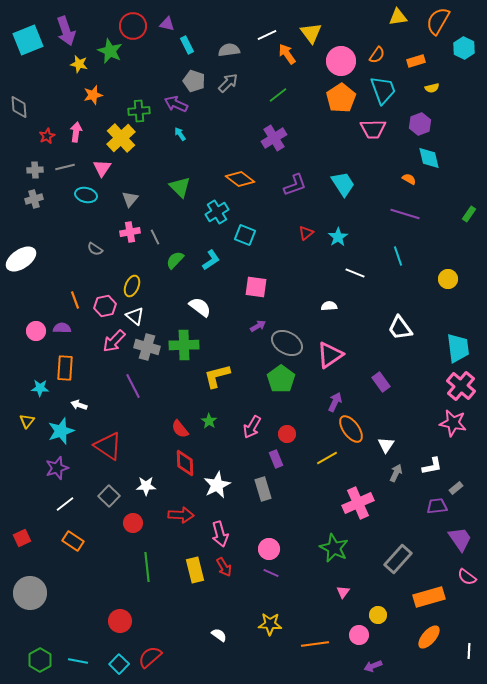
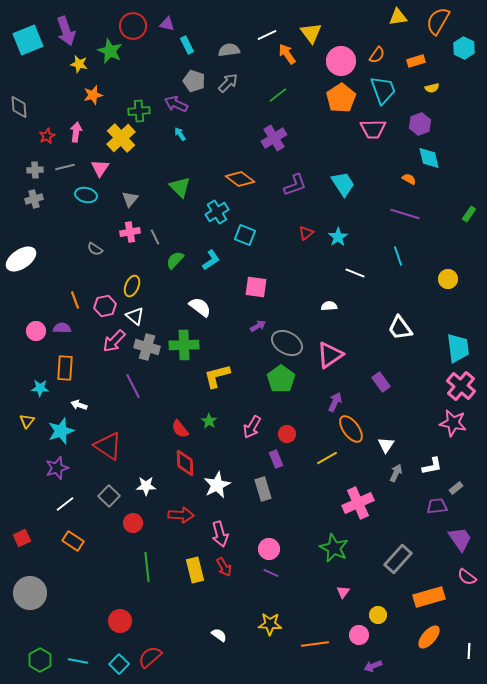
pink triangle at (102, 168): moved 2 px left
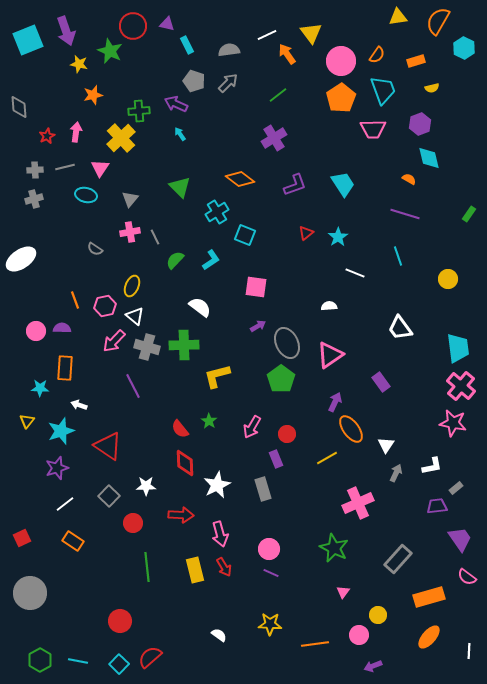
gray ellipse at (287, 343): rotated 36 degrees clockwise
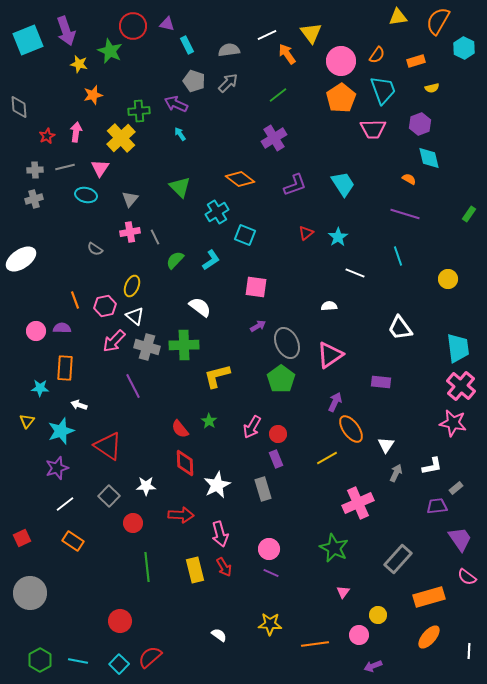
purple rectangle at (381, 382): rotated 48 degrees counterclockwise
red circle at (287, 434): moved 9 px left
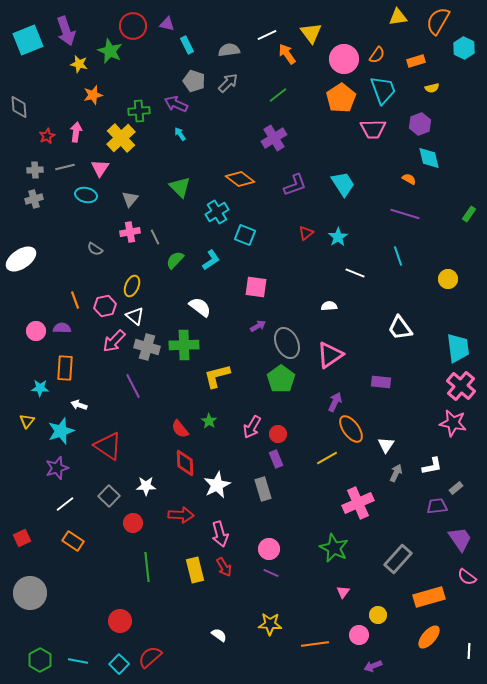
pink circle at (341, 61): moved 3 px right, 2 px up
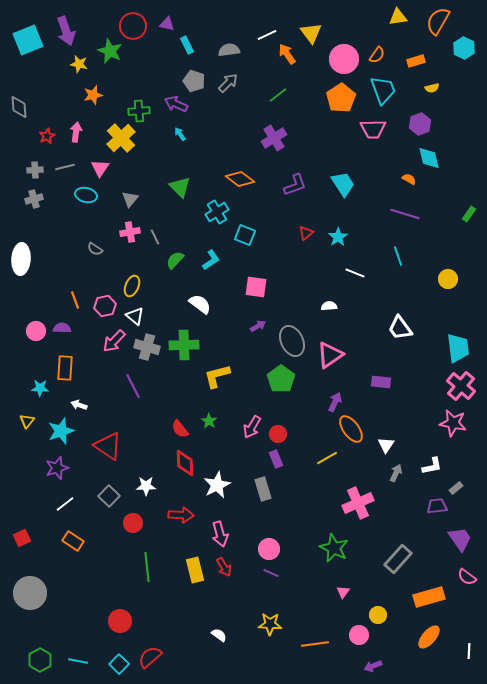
white ellipse at (21, 259): rotated 52 degrees counterclockwise
white semicircle at (200, 307): moved 3 px up
gray ellipse at (287, 343): moved 5 px right, 2 px up
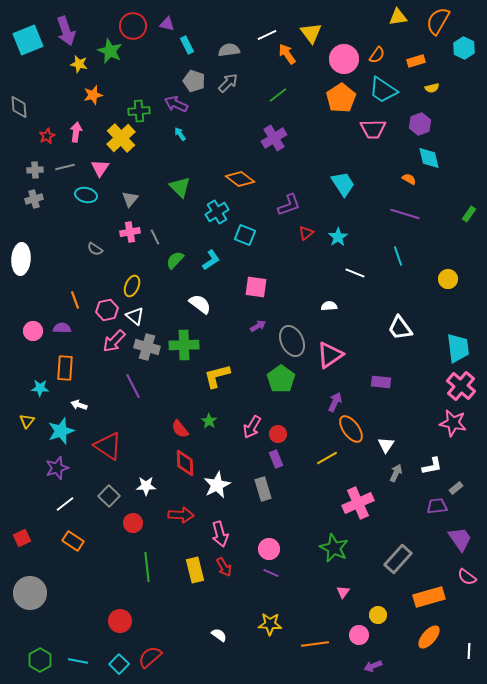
cyan trapezoid at (383, 90): rotated 144 degrees clockwise
purple L-shape at (295, 185): moved 6 px left, 20 px down
pink hexagon at (105, 306): moved 2 px right, 4 px down
pink circle at (36, 331): moved 3 px left
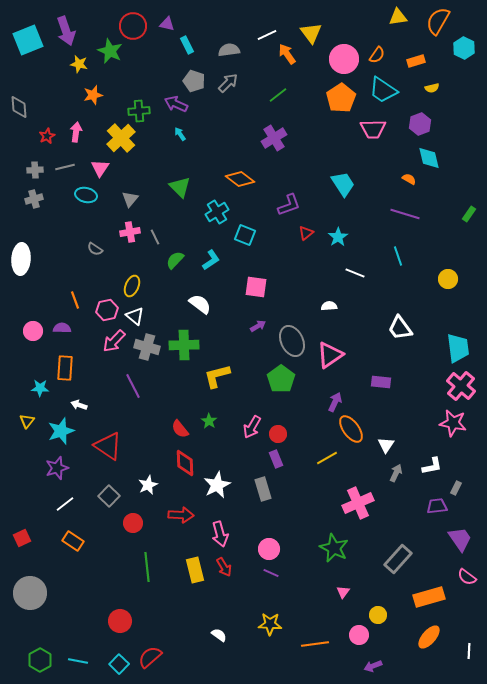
white star at (146, 486): moved 2 px right, 1 px up; rotated 24 degrees counterclockwise
gray rectangle at (456, 488): rotated 24 degrees counterclockwise
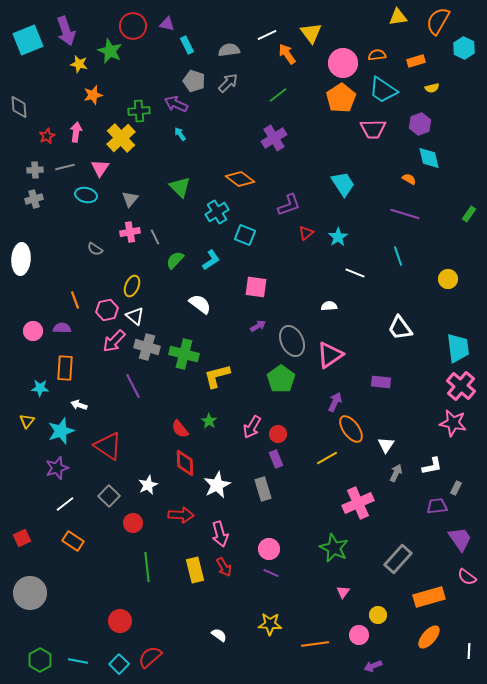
orange semicircle at (377, 55): rotated 132 degrees counterclockwise
pink circle at (344, 59): moved 1 px left, 4 px down
green cross at (184, 345): moved 9 px down; rotated 16 degrees clockwise
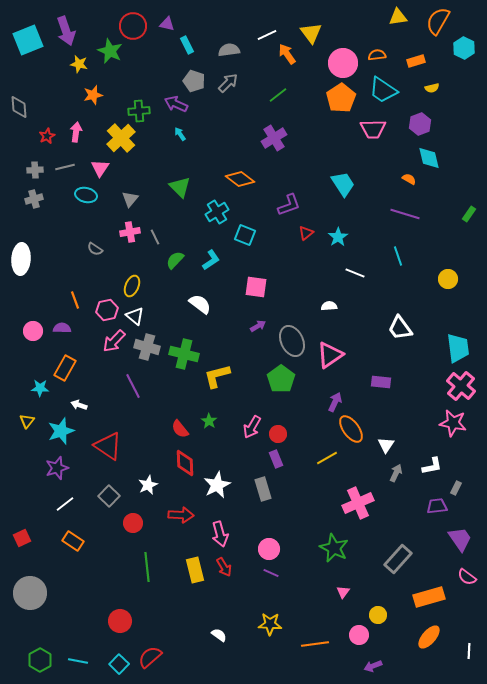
orange rectangle at (65, 368): rotated 25 degrees clockwise
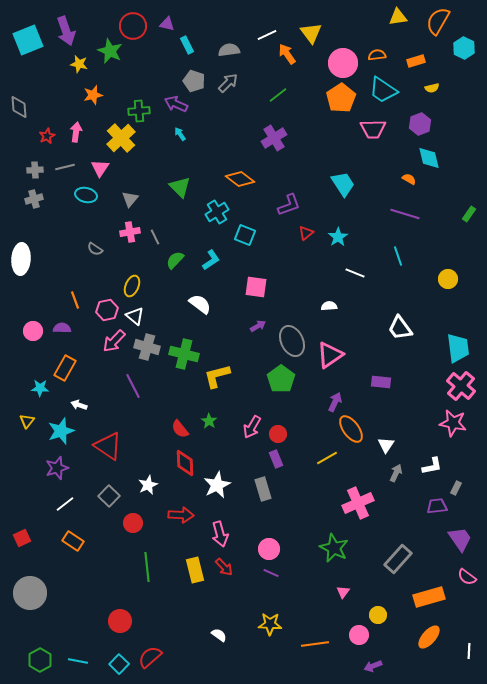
red arrow at (224, 567): rotated 12 degrees counterclockwise
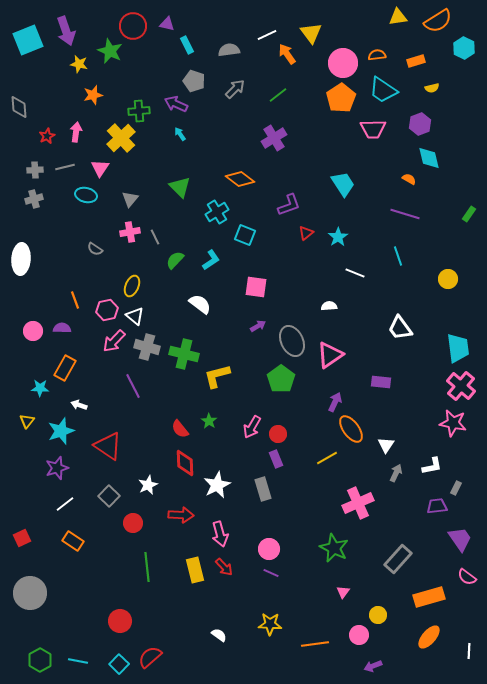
orange semicircle at (438, 21): rotated 152 degrees counterclockwise
gray arrow at (228, 83): moved 7 px right, 6 px down
